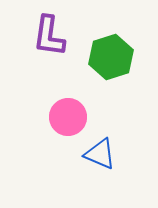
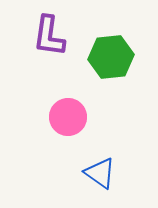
green hexagon: rotated 12 degrees clockwise
blue triangle: moved 19 px down; rotated 12 degrees clockwise
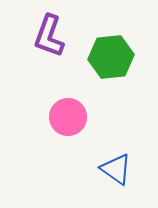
purple L-shape: rotated 12 degrees clockwise
blue triangle: moved 16 px right, 4 px up
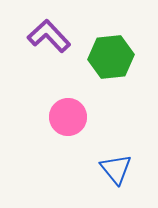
purple L-shape: rotated 117 degrees clockwise
blue triangle: rotated 16 degrees clockwise
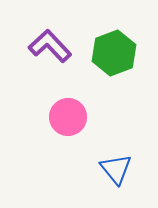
purple L-shape: moved 1 px right, 10 px down
green hexagon: moved 3 px right, 4 px up; rotated 15 degrees counterclockwise
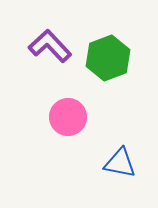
green hexagon: moved 6 px left, 5 px down
blue triangle: moved 4 px right, 6 px up; rotated 40 degrees counterclockwise
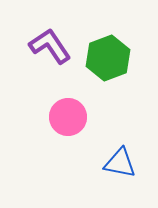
purple L-shape: rotated 9 degrees clockwise
